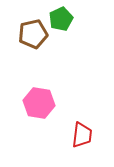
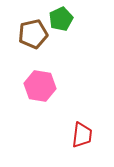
pink hexagon: moved 1 px right, 17 px up
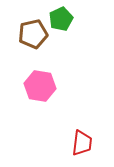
red trapezoid: moved 8 px down
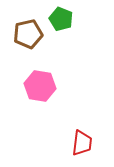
green pentagon: rotated 25 degrees counterclockwise
brown pentagon: moved 5 px left
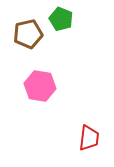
red trapezoid: moved 7 px right, 5 px up
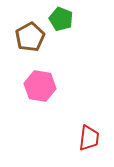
brown pentagon: moved 2 px right, 3 px down; rotated 16 degrees counterclockwise
